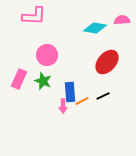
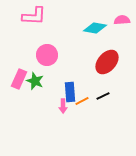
green star: moved 8 px left
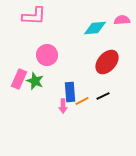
cyan diamond: rotated 15 degrees counterclockwise
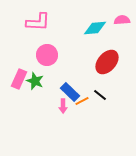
pink L-shape: moved 4 px right, 6 px down
blue rectangle: rotated 42 degrees counterclockwise
black line: moved 3 px left, 1 px up; rotated 64 degrees clockwise
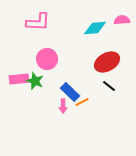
pink circle: moved 4 px down
red ellipse: rotated 20 degrees clockwise
pink rectangle: rotated 60 degrees clockwise
black line: moved 9 px right, 9 px up
orange line: moved 1 px down
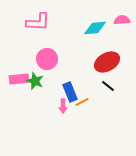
black line: moved 1 px left
blue rectangle: rotated 24 degrees clockwise
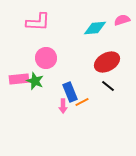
pink semicircle: rotated 14 degrees counterclockwise
pink circle: moved 1 px left, 1 px up
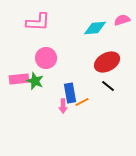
blue rectangle: moved 1 px down; rotated 12 degrees clockwise
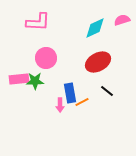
cyan diamond: rotated 20 degrees counterclockwise
red ellipse: moved 9 px left
green star: rotated 24 degrees counterclockwise
black line: moved 1 px left, 5 px down
pink arrow: moved 3 px left, 1 px up
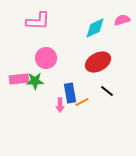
pink L-shape: moved 1 px up
